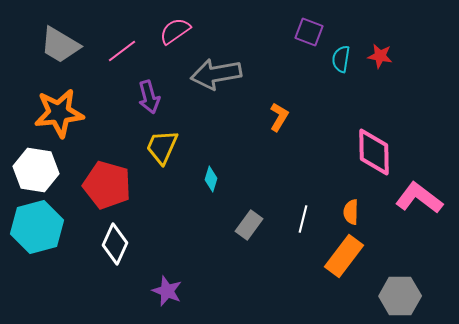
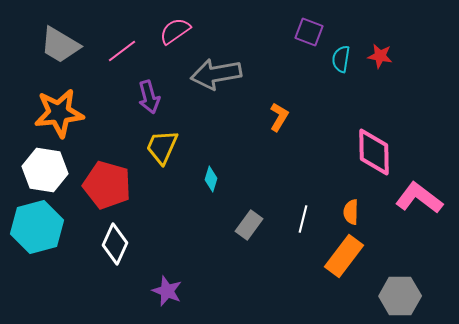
white hexagon: moved 9 px right
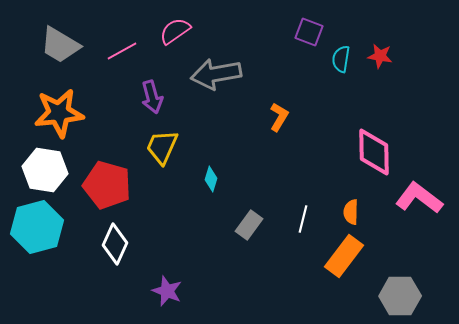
pink line: rotated 8 degrees clockwise
purple arrow: moved 3 px right
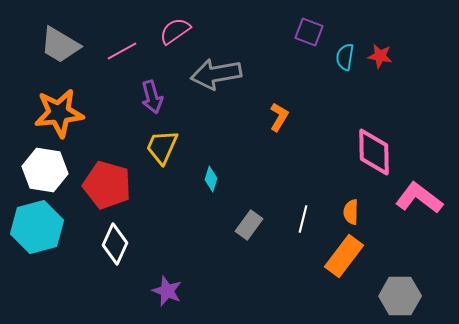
cyan semicircle: moved 4 px right, 2 px up
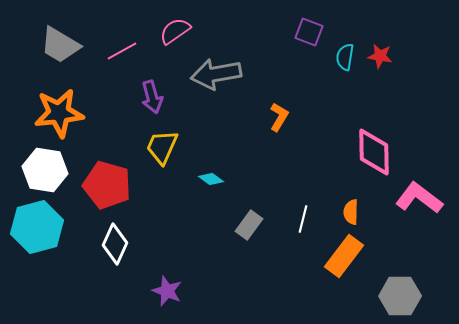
cyan diamond: rotated 70 degrees counterclockwise
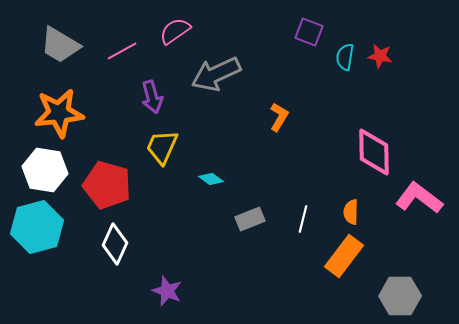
gray arrow: rotated 15 degrees counterclockwise
gray rectangle: moved 1 px right, 6 px up; rotated 32 degrees clockwise
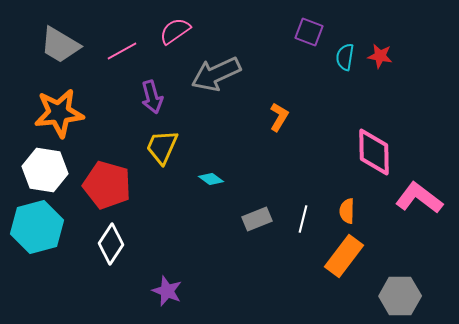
orange semicircle: moved 4 px left, 1 px up
gray rectangle: moved 7 px right
white diamond: moved 4 px left; rotated 9 degrees clockwise
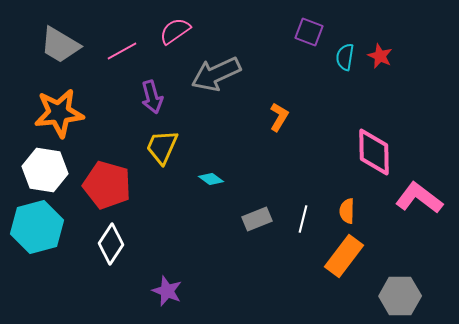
red star: rotated 15 degrees clockwise
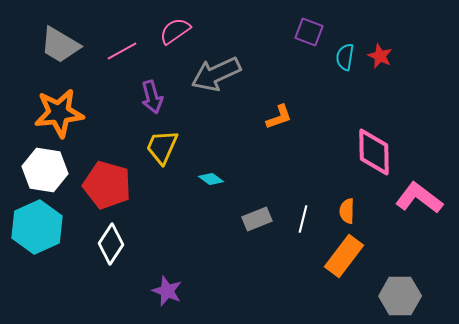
orange L-shape: rotated 40 degrees clockwise
cyan hexagon: rotated 9 degrees counterclockwise
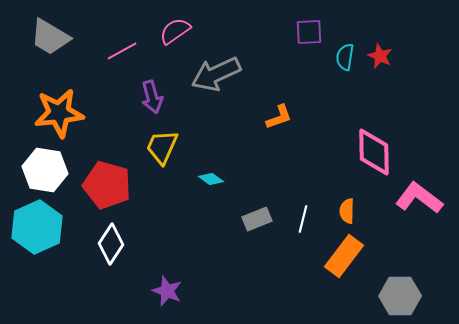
purple square: rotated 24 degrees counterclockwise
gray trapezoid: moved 10 px left, 8 px up
